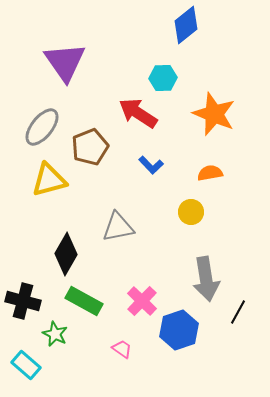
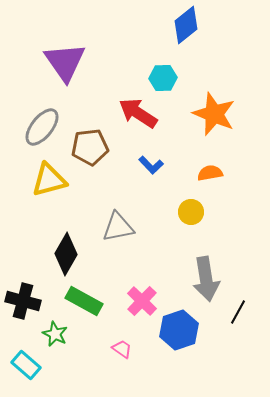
brown pentagon: rotated 15 degrees clockwise
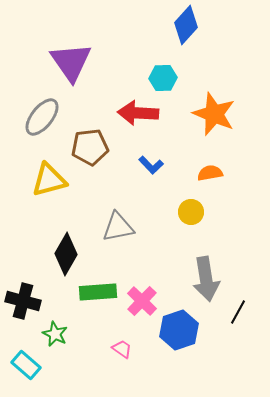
blue diamond: rotated 9 degrees counterclockwise
purple triangle: moved 6 px right
red arrow: rotated 30 degrees counterclockwise
gray ellipse: moved 10 px up
green rectangle: moved 14 px right, 9 px up; rotated 33 degrees counterclockwise
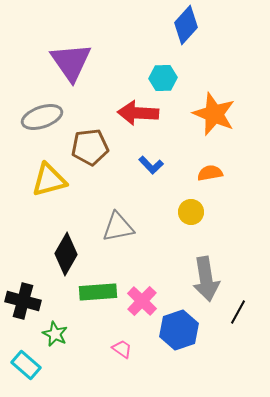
gray ellipse: rotated 33 degrees clockwise
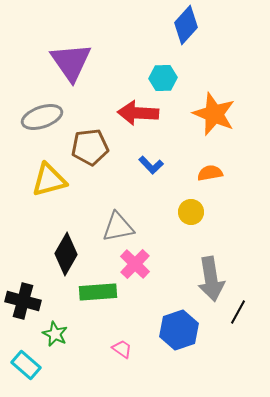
gray arrow: moved 5 px right
pink cross: moved 7 px left, 37 px up
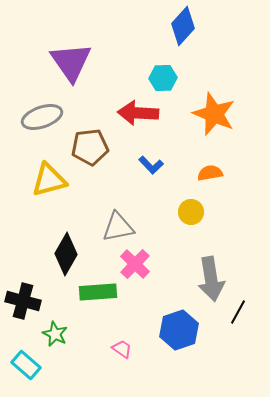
blue diamond: moved 3 px left, 1 px down
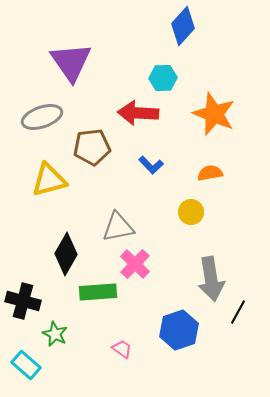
brown pentagon: moved 2 px right
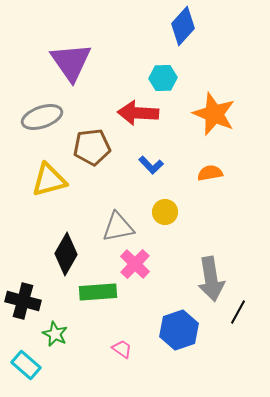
yellow circle: moved 26 px left
